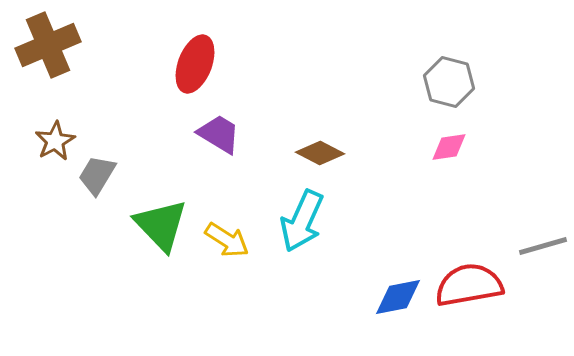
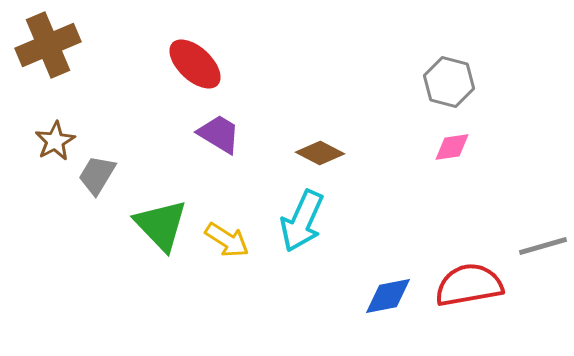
red ellipse: rotated 68 degrees counterclockwise
pink diamond: moved 3 px right
blue diamond: moved 10 px left, 1 px up
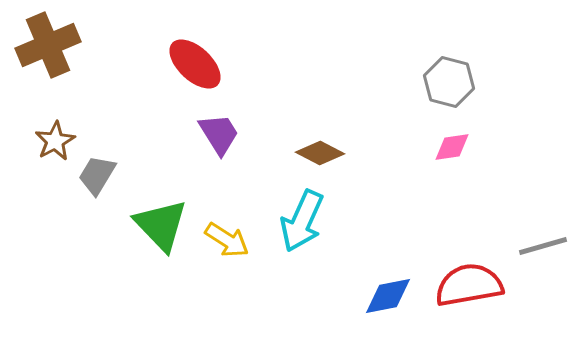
purple trapezoid: rotated 27 degrees clockwise
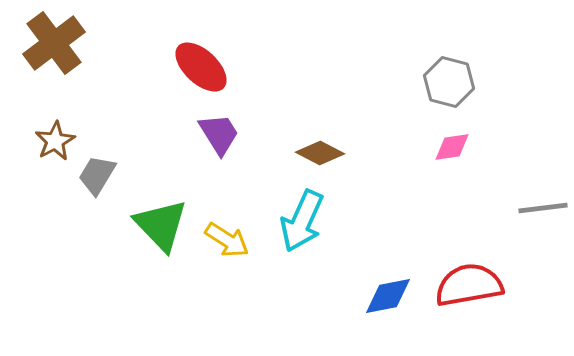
brown cross: moved 6 px right, 2 px up; rotated 14 degrees counterclockwise
red ellipse: moved 6 px right, 3 px down
gray line: moved 38 px up; rotated 9 degrees clockwise
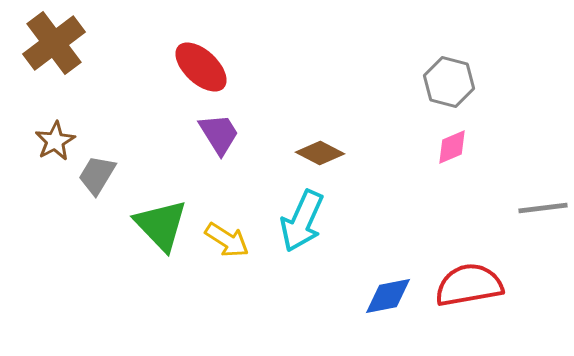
pink diamond: rotated 15 degrees counterclockwise
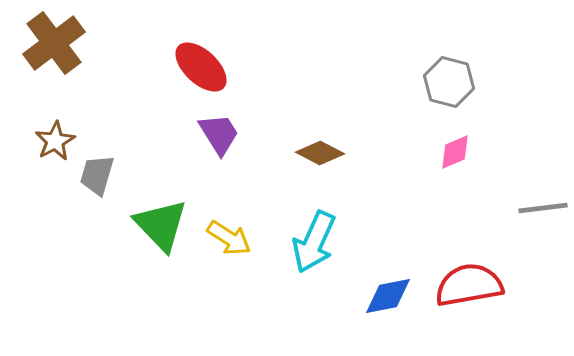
pink diamond: moved 3 px right, 5 px down
gray trapezoid: rotated 15 degrees counterclockwise
cyan arrow: moved 12 px right, 21 px down
yellow arrow: moved 2 px right, 2 px up
